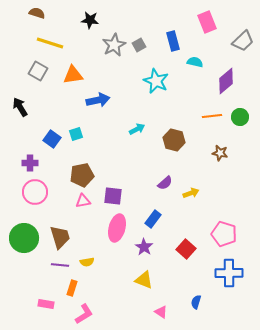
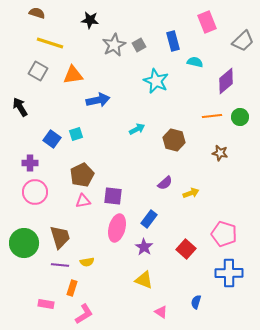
brown pentagon at (82, 175): rotated 15 degrees counterclockwise
blue rectangle at (153, 219): moved 4 px left
green circle at (24, 238): moved 5 px down
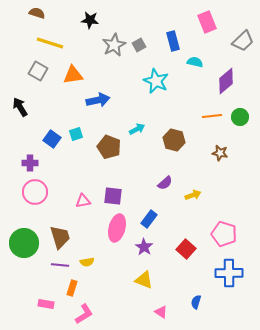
brown pentagon at (82, 175): moved 27 px right, 28 px up; rotated 25 degrees counterclockwise
yellow arrow at (191, 193): moved 2 px right, 2 px down
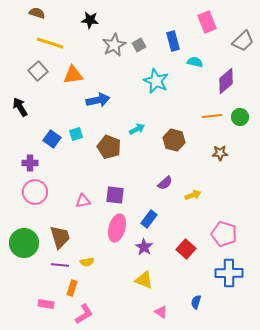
gray square at (38, 71): rotated 18 degrees clockwise
brown star at (220, 153): rotated 14 degrees counterclockwise
purple square at (113, 196): moved 2 px right, 1 px up
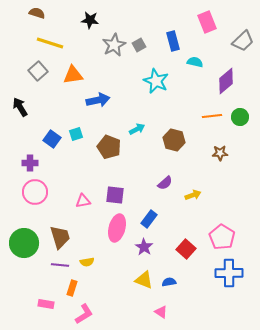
pink pentagon at (224, 234): moved 2 px left, 3 px down; rotated 15 degrees clockwise
blue semicircle at (196, 302): moved 27 px left, 20 px up; rotated 64 degrees clockwise
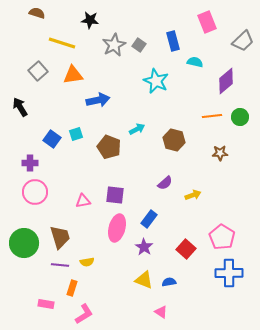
yellow line at (50, 43): moved 12 px right
gray square at (139, 45): rotated 24 degrees counterclockwise
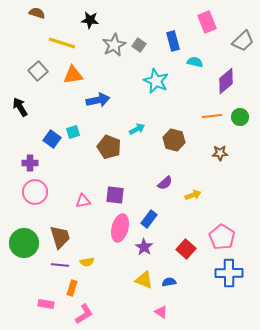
cyan square at (76, 134): moved 3 px left, 2 px up
pink ellipse at (117, 228): moved 3 px right
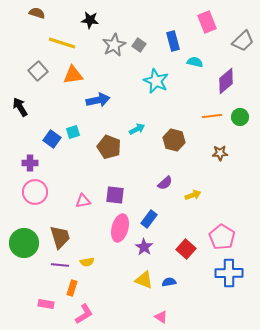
pink triangle at (161, 312): moved 5 px down
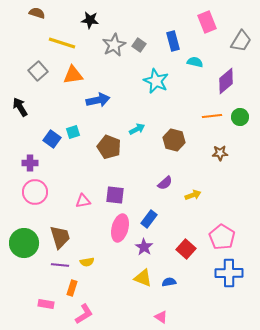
gray trapezoid at (243, 41): moved 2 px left; rotated 15 degrees counterclockwise
yellow triangle at (144, 280): moved 1 px left, 2 px up
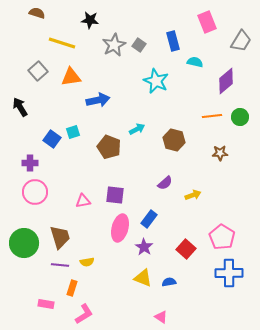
orange triangle at (73, 75): moved 2 px left, 2 px down
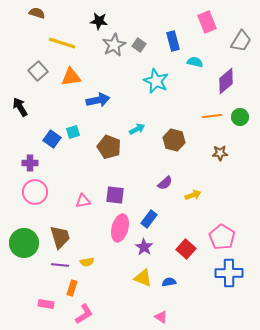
black star at (90, 20): moved 9 px right, 1 px down
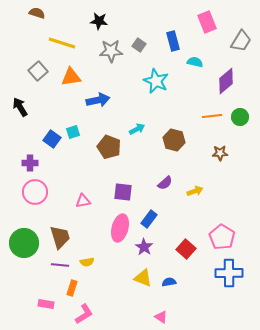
gray star at (114, 45): moved 3 px left, 6 px down; rotated 25 degrees clockwise
purple square at (115, 195): moved 8 px right, 3 px up
yellow arrow at (193, 195): moved 2 px right, 4 px up
